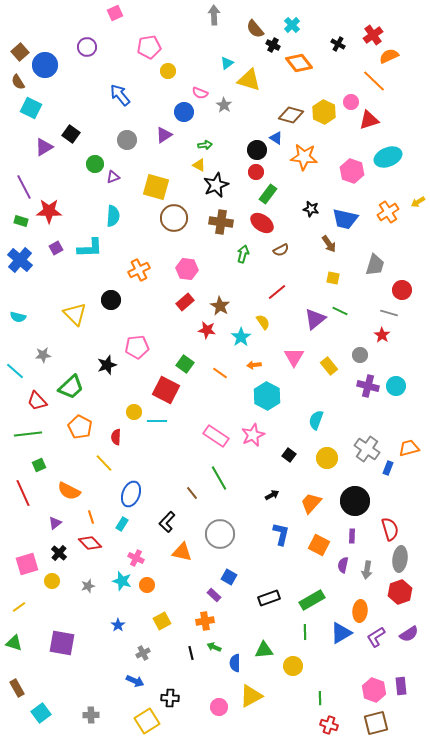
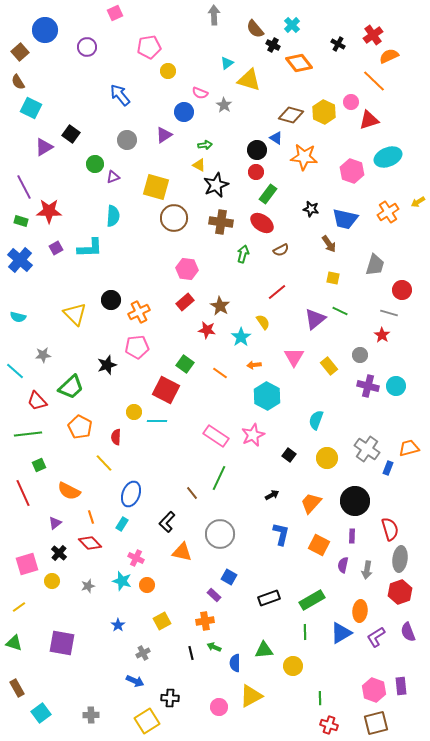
blue circle at (45, 65): moved 35 px up
orange cross at (139, 270): moved 42 px down
green line at (219, 478): rotated 55 degrees clockwise
purple semicircle at (409, 634): moved 1 px left, 2 px up; rotated 102 degrees clockwise
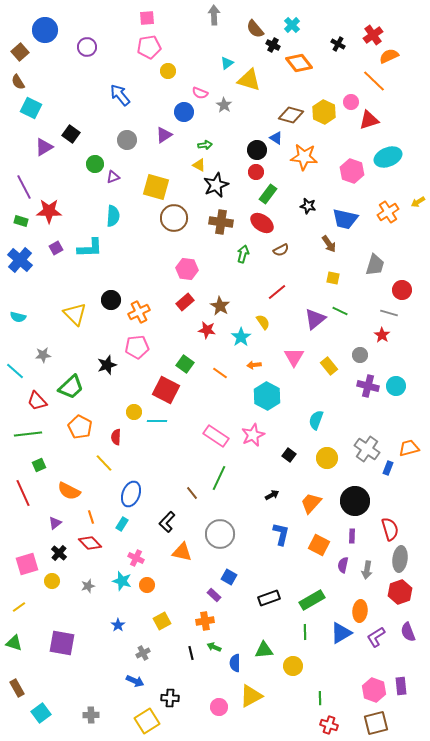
pink square at (115, 13): moved 32 px right, 5 px down; rotated 21 degrees clockwise
black star at (311, 209): moved 3 px left, 3 px up
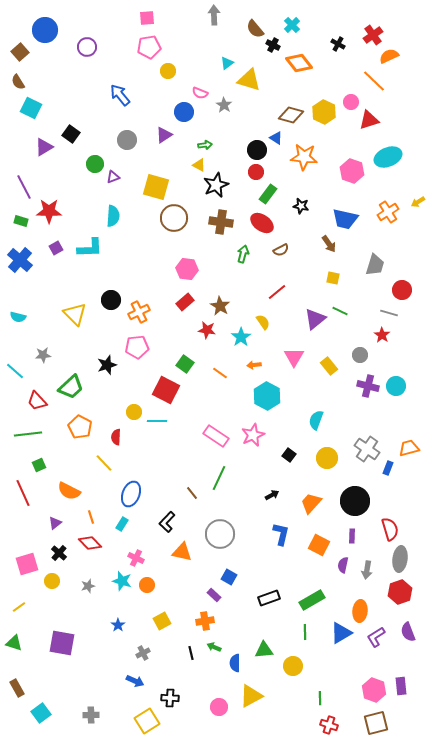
black star at (308, 206): moved 7 px left
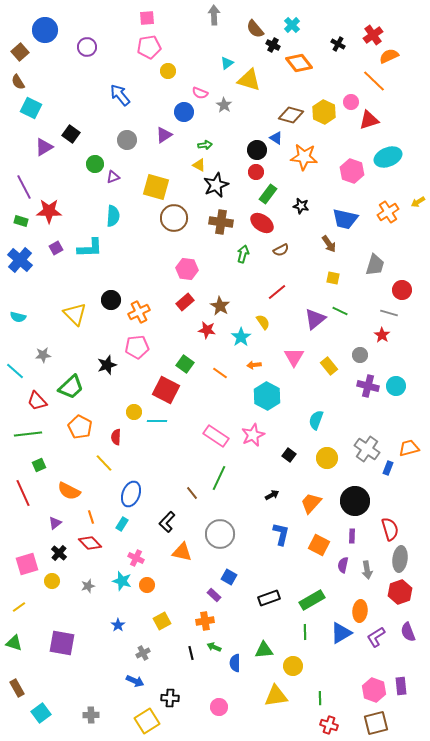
gray arrow at (367, 570): rotated 18 degrees counterclockwise
yellow triangle at (251, 696): moved 25 px right; rotated 20 degrees clockwise
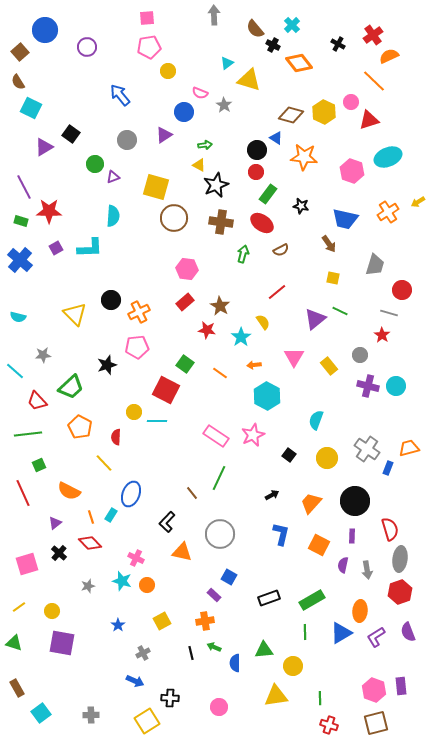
cyan rectangle at (122, 524): moved 11 px left, 9 px up
yellow circle at (52, 581): moved 30 px down
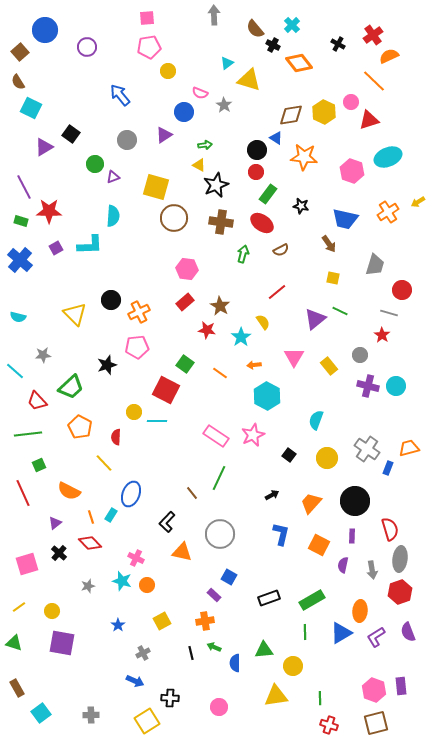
brown diamond at (291, 115): rotated 25 degrees counterclockwise
cyan L-shape at (90, 248): moved 3 px up
gray arrow at (367, 570): moved 5 px right
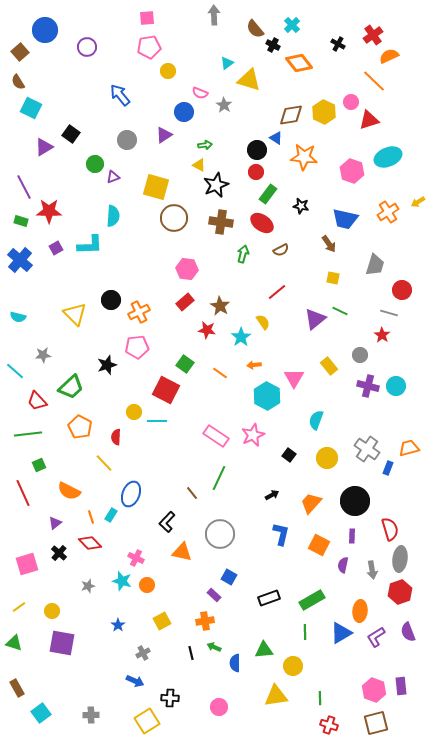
pink triangle at (294, 357): moved 21 px down
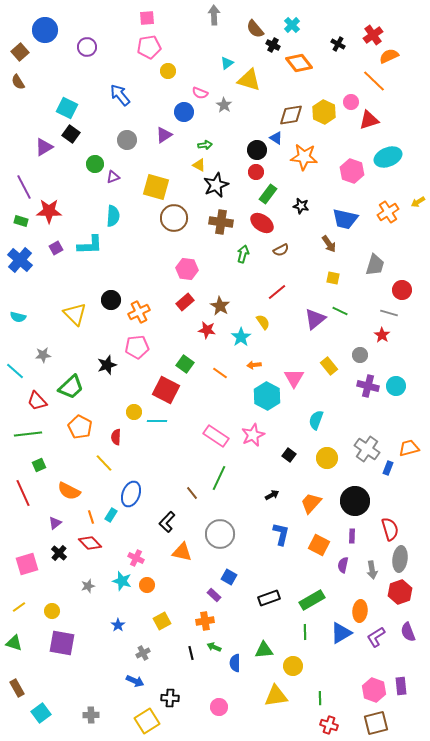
cyan square at (31, 108): moved 36 px right
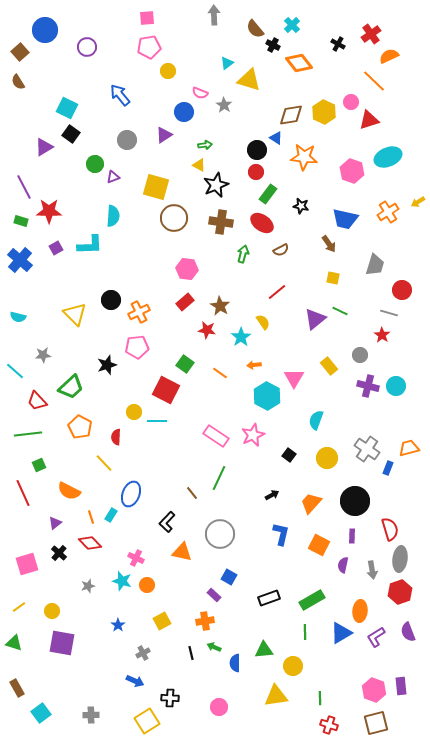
red cross at (373, 35): moved 2 px left, 1 px up
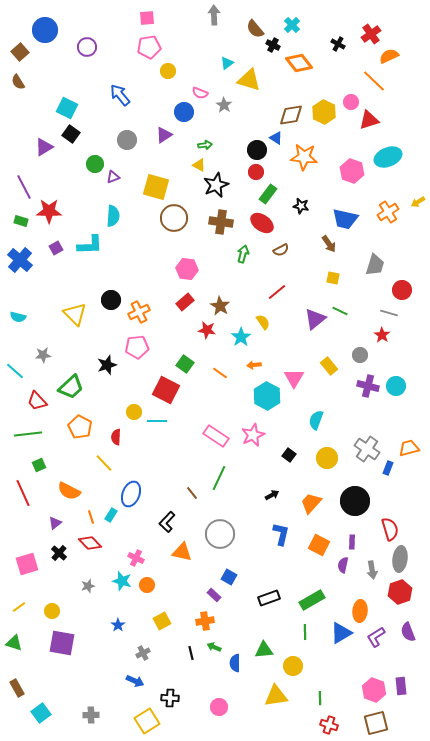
purple rectangle at (352, 536): moved 6 px down
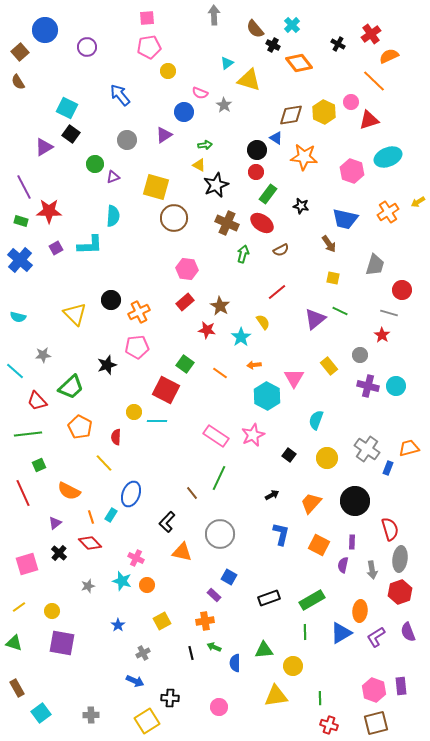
brown cross at (221, 222): moved 6 px right, 1 px down; rotated 15 degrees clockwise
